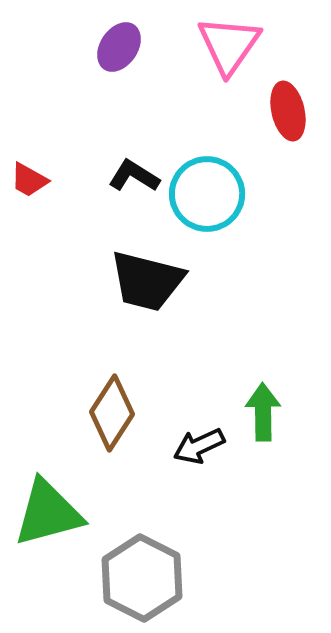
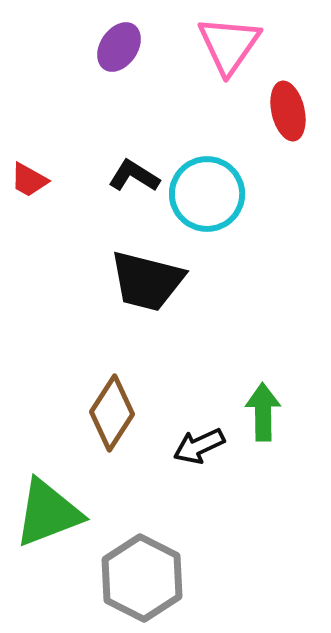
green triangle: rotated 6 degrees counterclockwise
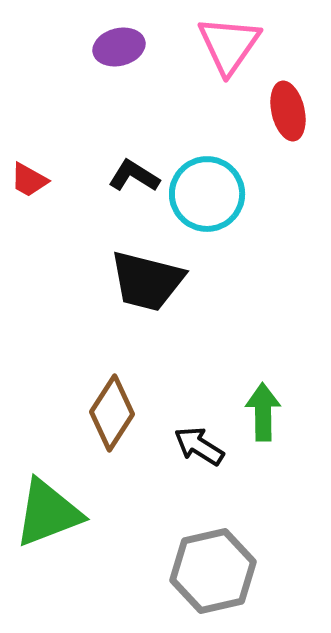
purple ellipse: rotated 42 degrees clockwise
black arrow: rotated 57 degrees clockwise
gray hexagon: moved 71 px right, 7 px up; rotated 20 degrees clockwise
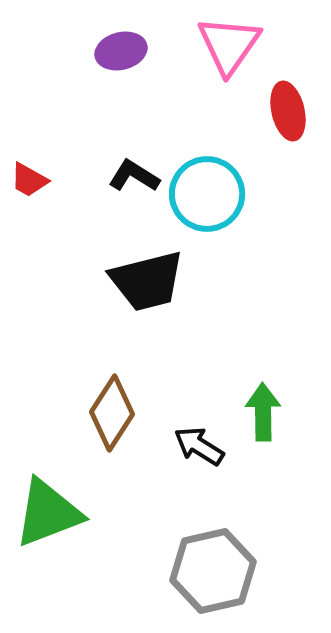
purple ellipse: moved 2 px right, 4 px down
black trapezoid: rotated 28 degrees counterclockwise
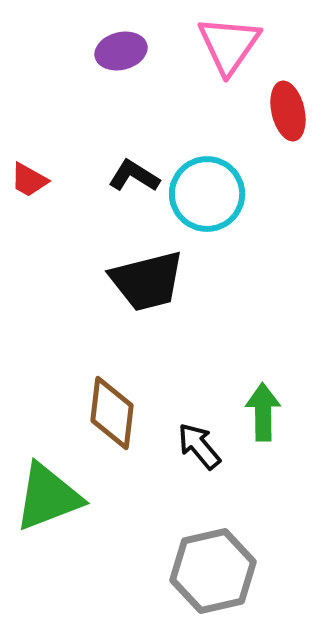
brown diamond: rotated 26 degrees counterclockwise
black arrow: rotated 18 degrees clockwise
green triangle: moved 16 px up
